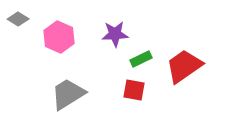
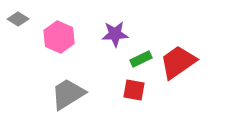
red trapezoid: moved 6 px left, 4 px up
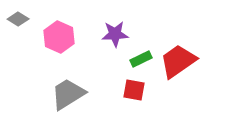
red trapezoid: moved 1 px up
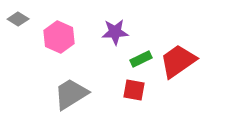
purple star: moved 2 px up
gray trapezoid: moved 3 px right
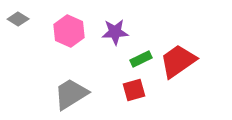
pink hexagon: moved 10 px right, 6 px up
red square: rotated 25 degrees counterclockwise
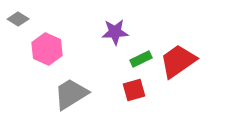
pink hexagon: moved 22 px left, 18 px down
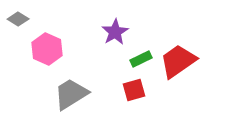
purple star: rotated 28 degrees counterclockwise
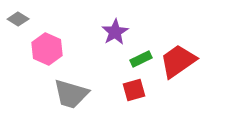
gray trapezoid: rotated 132 degrees counterclockwise
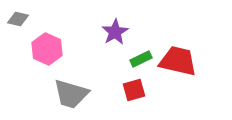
gray diamond: rotated 20 degrees counterclockwise
red trapezoid: rotated 48 degrees clockwise
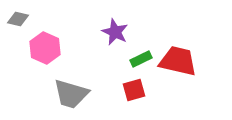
purple star: rotated 16 degrees counterclockwise
pink hexagon: moved 2 px left, 1 px up
